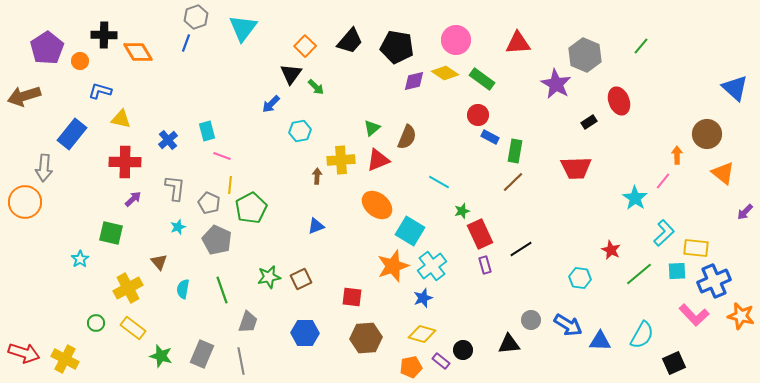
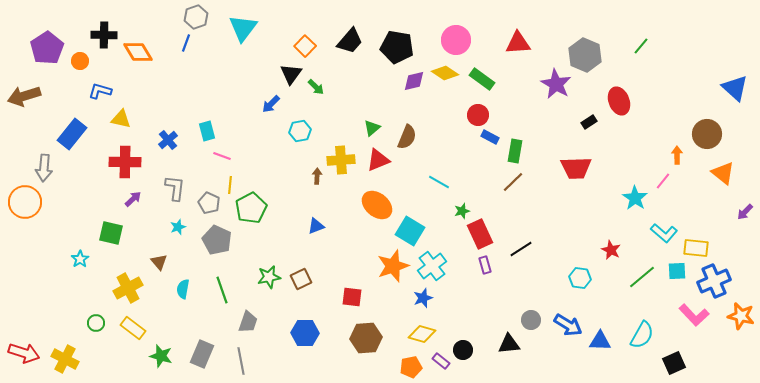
cyan L-shape at (664, 233): rotated 84 degrees clockwise
green line at (639, 274): moved 3 px right, 3 px down
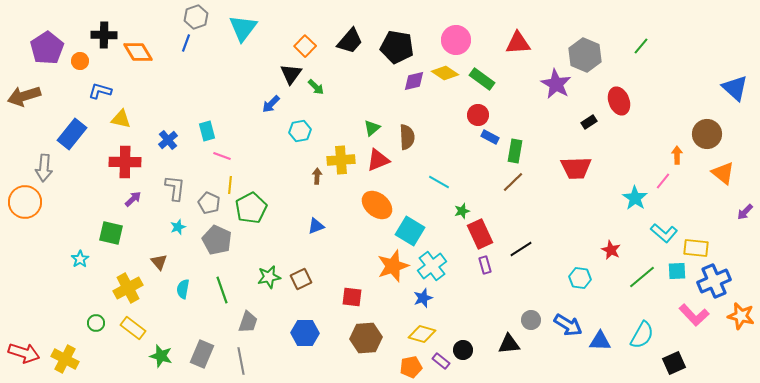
brown semicircle at (407, 137): rotated 25 degrees counterclockwise
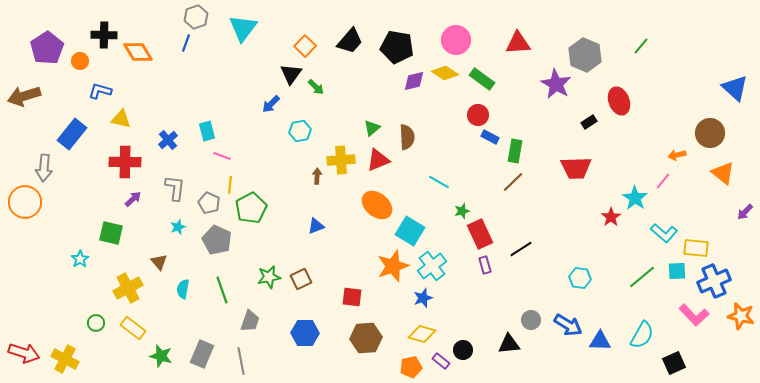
brown circle at (707, 134): moved 3 px right, 1 px up
orange arrow at (677, 155): rotated 102 degrees counterclockwise
red star at (611, 250): moved 33 px up; rotated 12 degrees clockwise
gray trapezoid at (248, 322): moved 2 px right, 1 px up
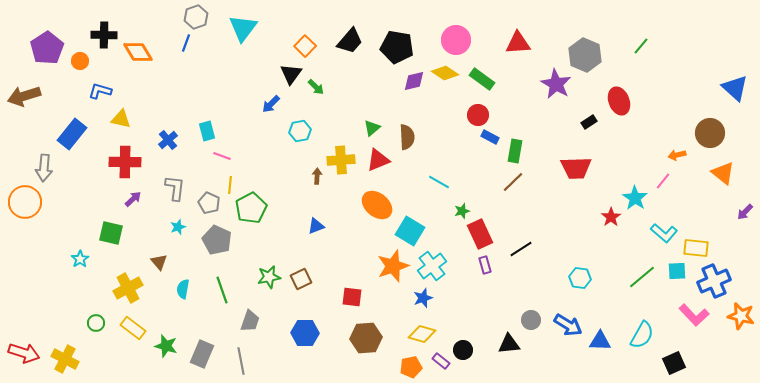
green star at (161, 356): moved 5 px right, 10 px up
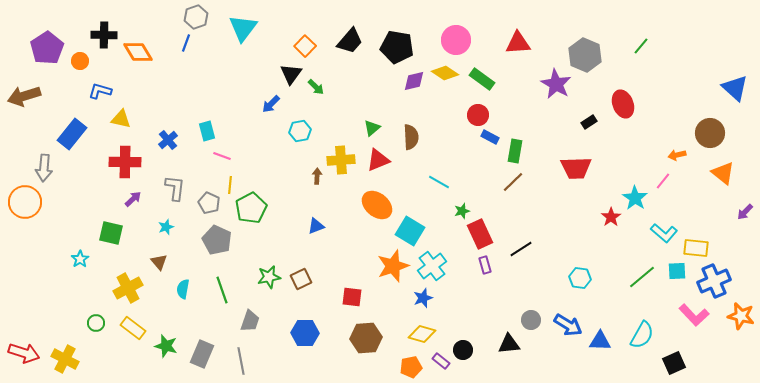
red ellipse at (619, 101): moved 4 px right, 3 px down
brown semicircle at (407, 137): moved 4 px right
cyan star at (178, 227): moved 12 px left
